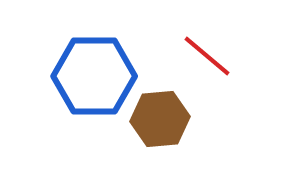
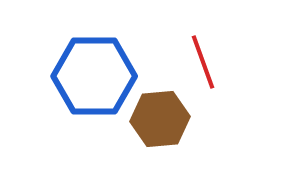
red line: moved 4 px left, 6 px down; rotated 30 degrees clockwise
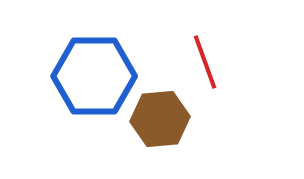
red line: moved 2 px right
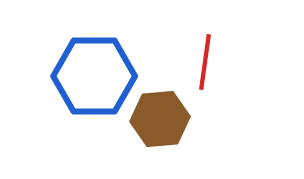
red line: rotated 28 degrees clockwise
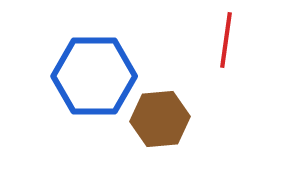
red line: moved 21 px right, 22 px up
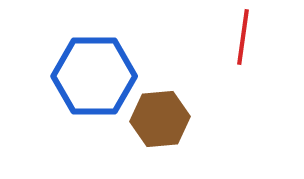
red line: moved 17 px right, 3 px up
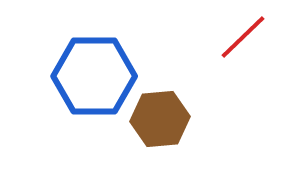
red line: rotated 38 degrees clockwise
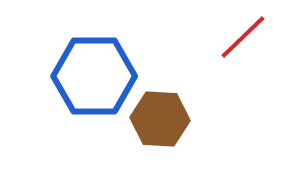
brown hexagon: rotated 8 degrees clockwise
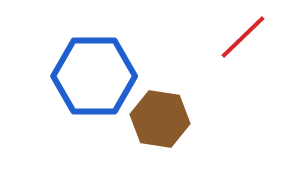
brown hexagon: rotated 6 degrees clockwise
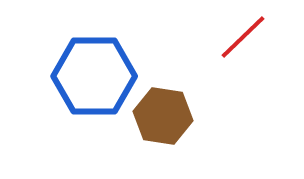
brown hexagon: moved 3 px right, 3 px up
